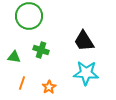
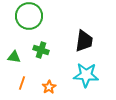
black trapezoid: rotated 140 degrees counterclockwise
cyan star: moved 2 px down
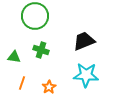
green circle: moved 6 px right
black trapezoid: rotated 120 degrees counterclockwise
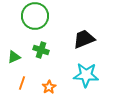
black trapezoid: moved 2 px up
green triangle: rotated 32 degrees counterclockwise
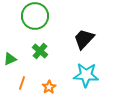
black trapezoid: rotated 25 degrees counterclockwise
green cross: moved 1 px left, 1 px down; rotated 21 degrees clockwise
green triangle: moved 4 px left, 2 px down
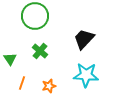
green triangle: rotated 40 degrees counterclockwise
orange star: moved 1 px up; rotated 16 degrees clockwise
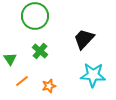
cyan star: moved 7 px right
orange line: moved 2 px up; rotated 32 degrees clockwise
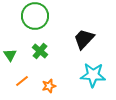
green triangle: moved 4 px up
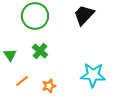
black trapezoid: moved 24 px up
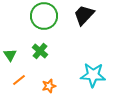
green circle: moved 9 px right
orange line: moved 3 px left, 1 px up
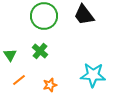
black trapezoid: rotated 80 degrees counterclockwise
orange star: moved 1 px right, 1 px up
